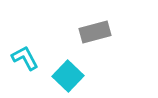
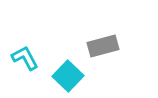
gray rectangle: moved 8 px right, 14 px down
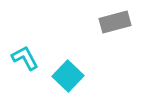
gray rectangle: moved 12 px right, 24 px up
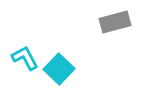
cyan square: moved 9 px left, 7 px up
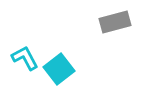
cyan square: rotated 8 degrees clockwise
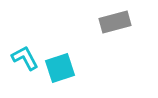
cyan square: moved 1 px right, 1 px up; rotated 20 degrees clockwise
